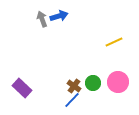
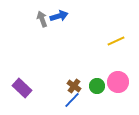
yellow line: moved 2 px right, 1 px up
green circle: moved 4 px right, 3 px down
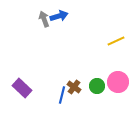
gray arrow: moved 2 px right
brown cross: moved 1 px down
blue line: moved 10 px left, 5 px up; rotated 30 degrees counterclockwise
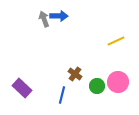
blue arrow: rotated 18 degrees clockwise
brown cross: moved 1 px right, 13 px up
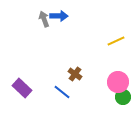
green circle: moved 26 px right, 11 px down
blue line: moved 3 px up; rotated 66 degrees counterclockwise
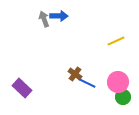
blue line: moved 25 px right, 9 px up; rotated 12 degrees counterclockwise
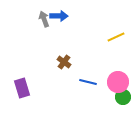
yellow line: moved 4 px up
brown cross: moved 11 px left, 12 px up
blue line: moved 1 px right, 1 px up; rotated 12 degrees counterclockwise
purple rectangle: rotated 30 degrees clockwise
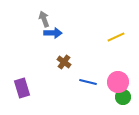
blue arrow: moved 6 px left, 17 px down
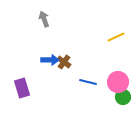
blue arrow: moved 3 px left, 27 px down
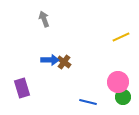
yellow line: moved 5 px right
blue line: moved 20 px down
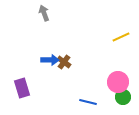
gray arrow: moved 6 px up
